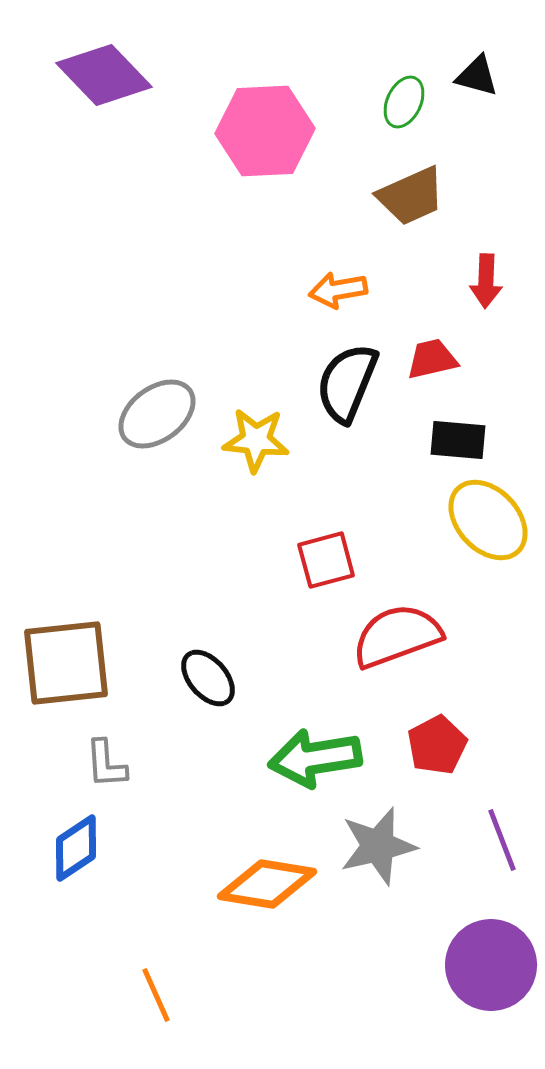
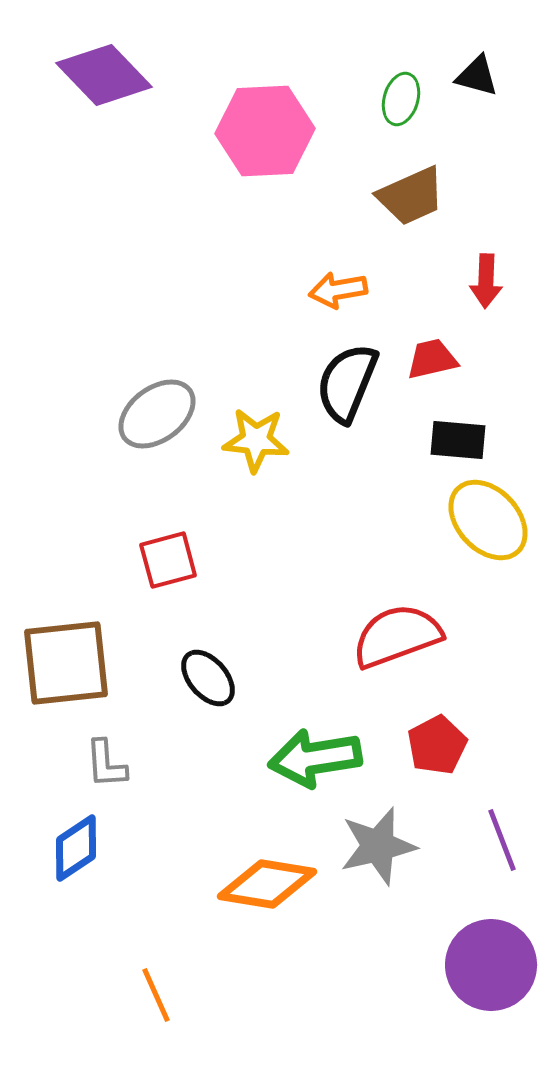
green ellipse: moved 3 px left, 3 px up; rotated 9 degrees counterclockwise
red square: moved 158 px left
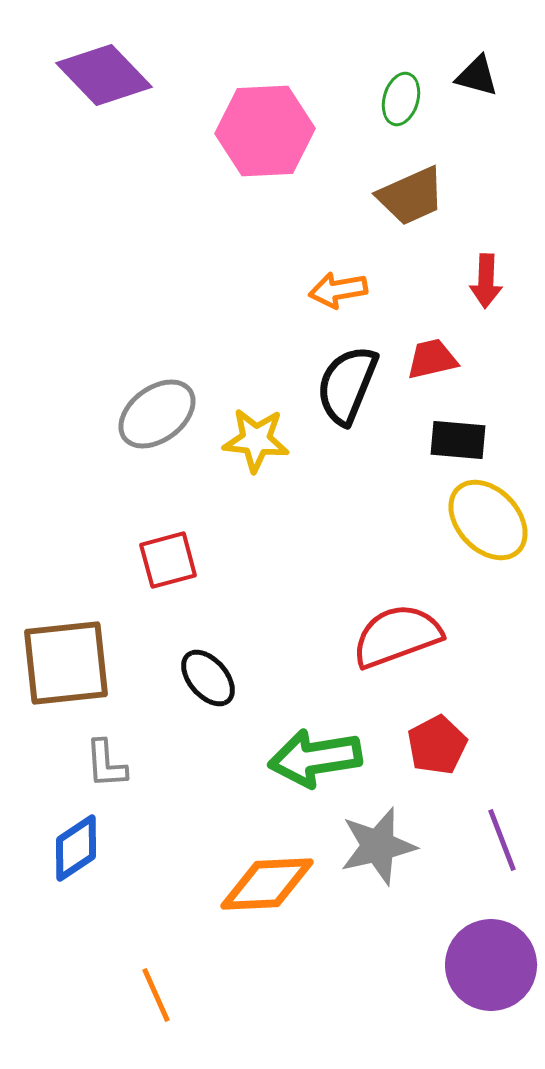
black semicircle: moved 2 px down
orange diamond: rotated 12 degrees counterclockwise
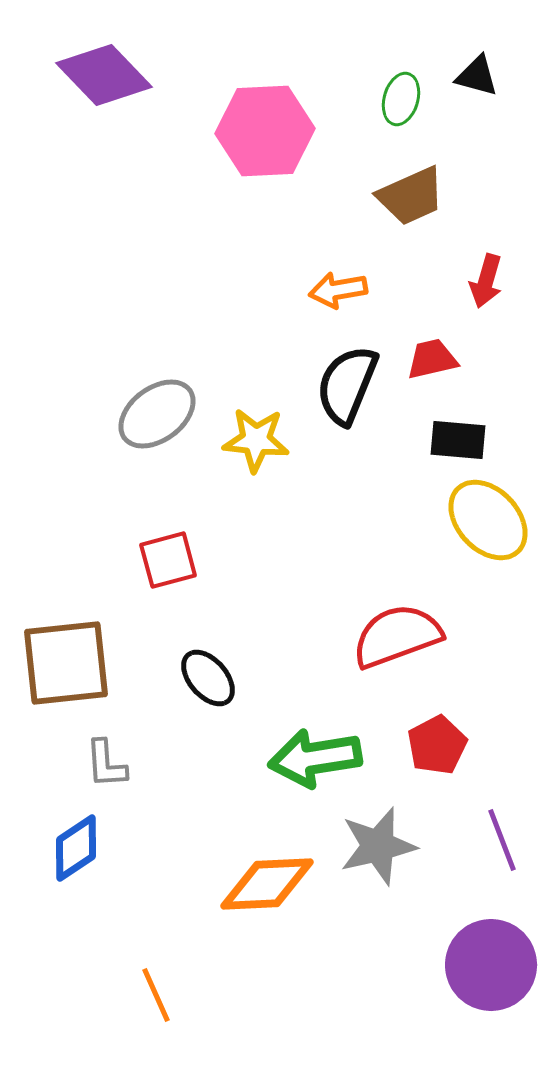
red arrow: rotated 14 degrees clockwise
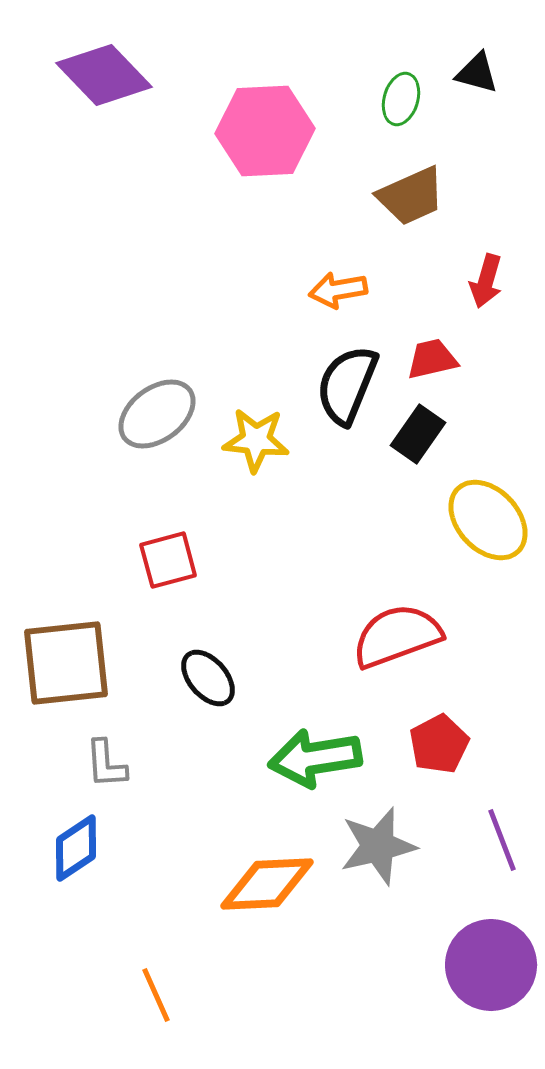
black triangle: moved 3 px up
black rectangle: moved 40 px left, 6 px up; rotated 60 degrees counterclockwise
red pentagon: moved 2 px right, 1 px up
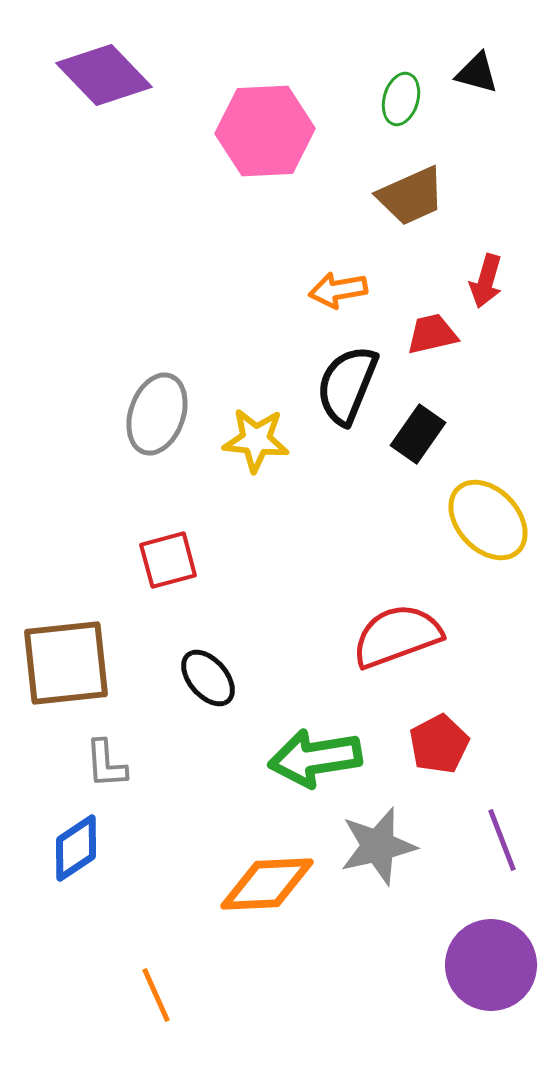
red trapezoid: moved 25 px up
gray ellipse: rotated 34 degrees counterclockwise
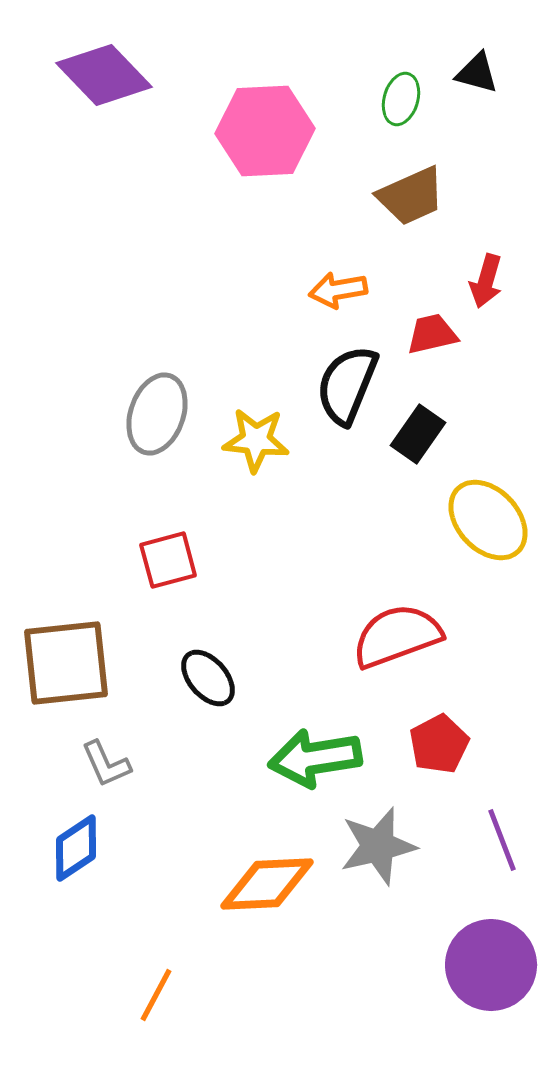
gray L-shape: rotated 20 degrees counterclockwise
orange line: rotated 52 degrees clockwise
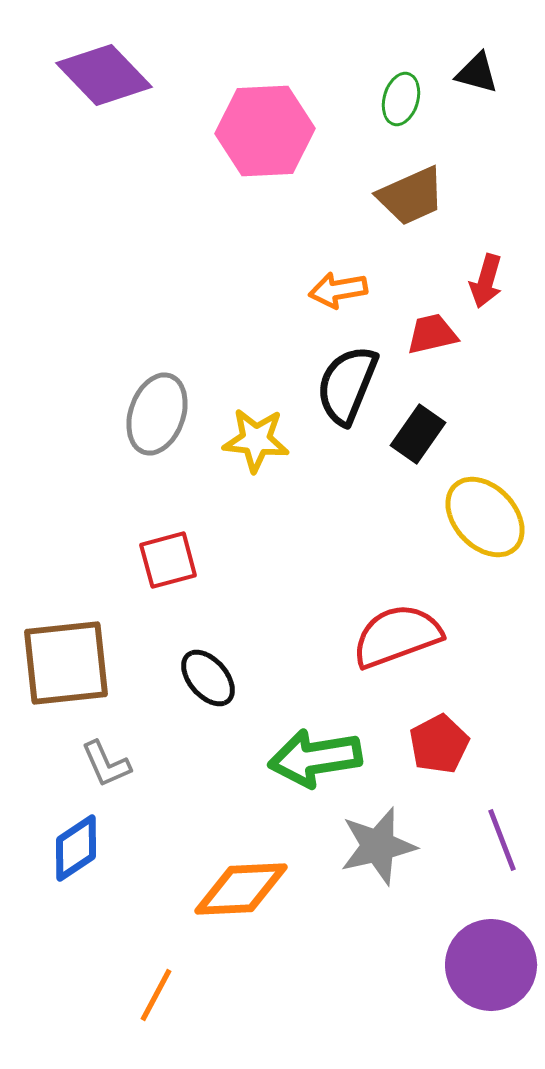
yellow ellipse: moved 3 px left, 3 px up
orange diamond: moved 26 px left, 5 px down
